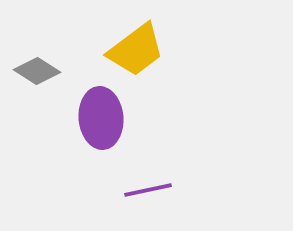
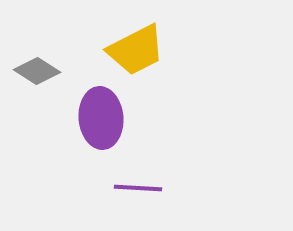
yellow trapezoid: rotated 10 degrees clockwise
purple line: moved 10 px left, 2 px up; rotated 15 degrees clockwise
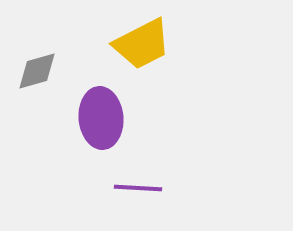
yellow trapezoid: moved 6 px right, 6 px up
gray diamond: rotated 48 degrees counterclockwise
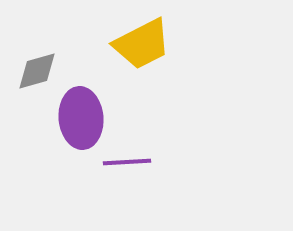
purple ellipse: moved 20 px left
purple line: moved 11 px left, 26 px up; rotated 6 degrees counterclockwise
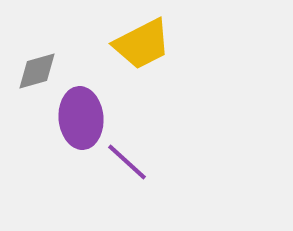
purple line: rotated 45 degrees clockwise
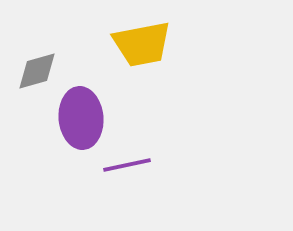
yellow trapezoid: rotated 16 degrees clockwise
purple line: moved 3 px down; rotated 54 degrees counterclockwise
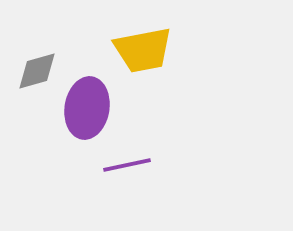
yellow trapezoid: moved 1 px right, 6 px down
purple ellipse: moved 6 px right, 10 px up; rotated 14 degrees clockwise
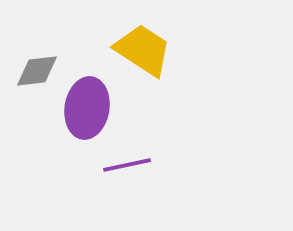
yellow trapezoid: rotated 136 degrees counterclockwise
gray diamond: rotated 9 degrees clockwise
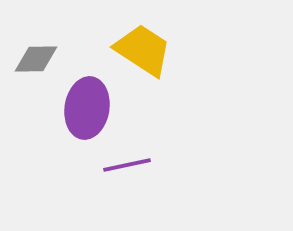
gray diamond: moved 1 px left, 12 px up; rotated 6 degrees clockwise
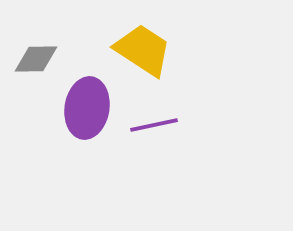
purple line: moved 27 px right, 40 px up
